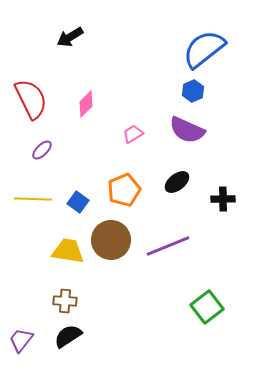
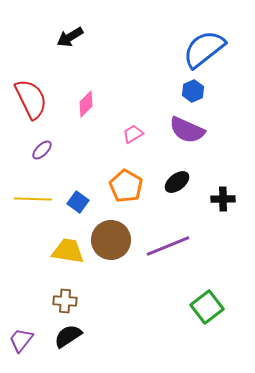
orange pentagon: moved 2 px right, 4 px up; rotated 20 degrees counterclockwise
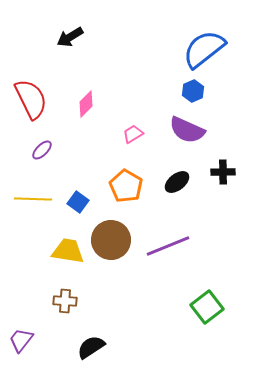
black cross: moved 27 px up
black semicircle: moved 23 px right, 11 px down
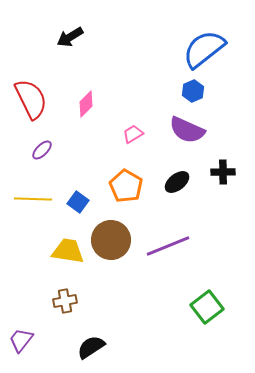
brown cross: rotated 15 degrees counterclockwise
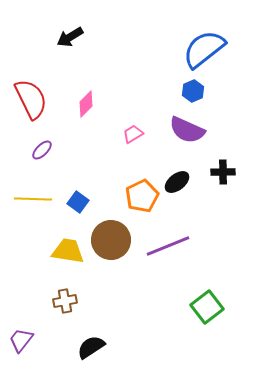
orange pentagon: moved 16 px right, 10 px down; rotated 16 degrees clockwise
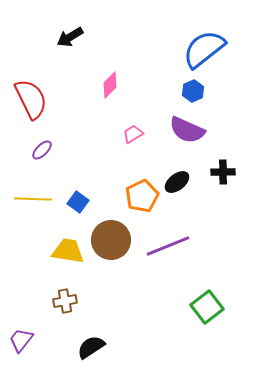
pink diamond: moved 24 px right, 19 px up
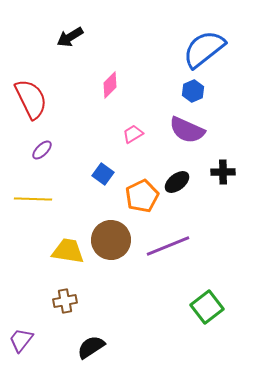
blue square: moved 25 px right, 28 px up
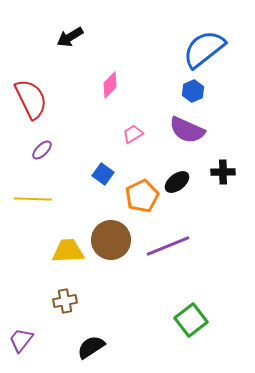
yellow trapezoid: rotated 12 degrees counterclockwise
green square: moved 16 px left, 13 px down
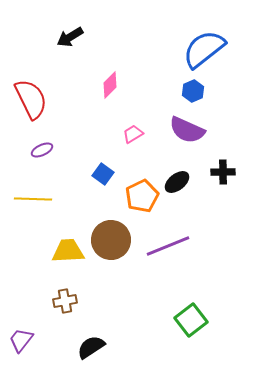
purple ellipse: rotated 20 degrees clockwise
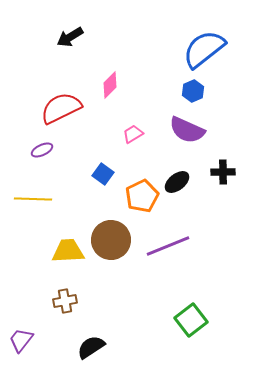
red semicircle: moved 30 px right, 9 px down; rotated 90 degrees counterclockwise
